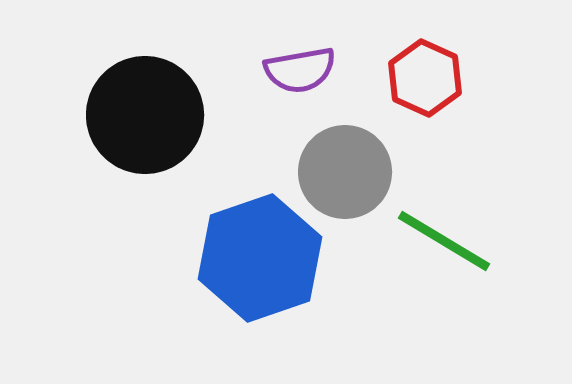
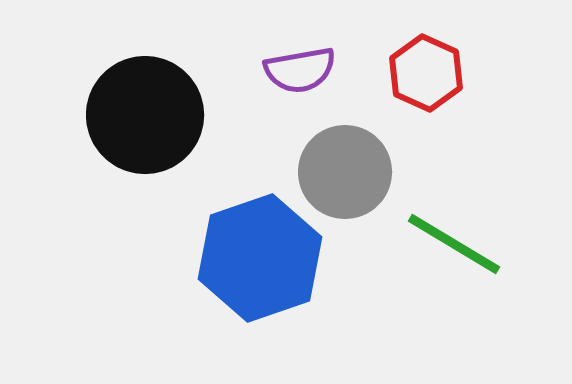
red hexagon: moved 1 px right, 5 px up
green line: moved 10 px right, 3 px down
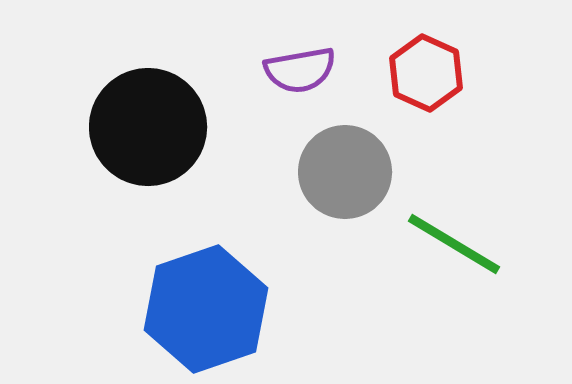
black circle: moved 3 px right, 12 px down
blue hexagon: moved 54 px left, 51 px down
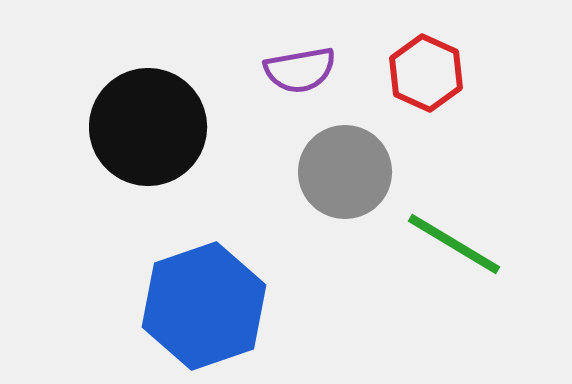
blue hexagon: moved 2 px left, 3 px up
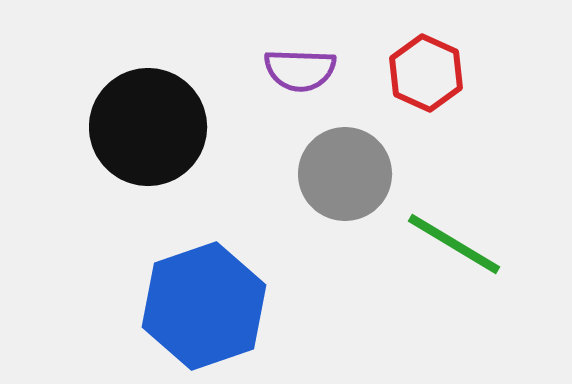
purple semicircle: rotated 12 degrees clockwise
gray circle: moved 2 px down
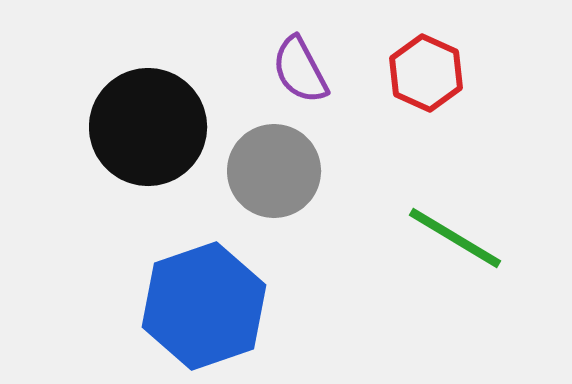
purple semicircle: rotated 60 degrees clockwise
gray circle: moved 71 px left, 3 px up
green line: moved 1 px right, 6 px up
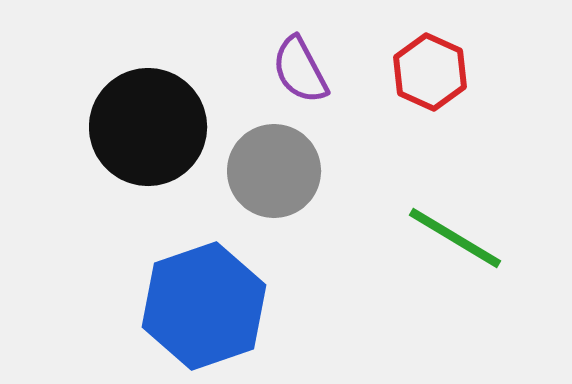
red hexagon: moved 4 px right, 1 px up
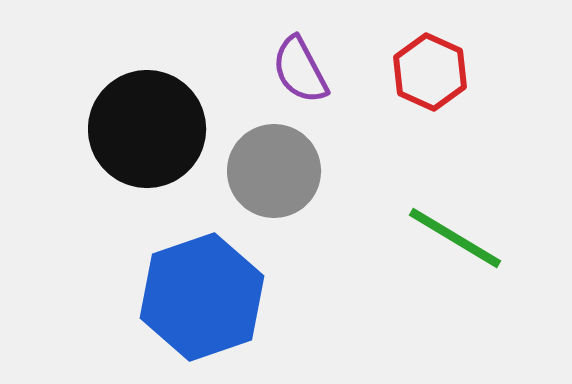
black circle: moved 1 px left, 2 px down
blue hexagon: moved 2 px left, 9 px up
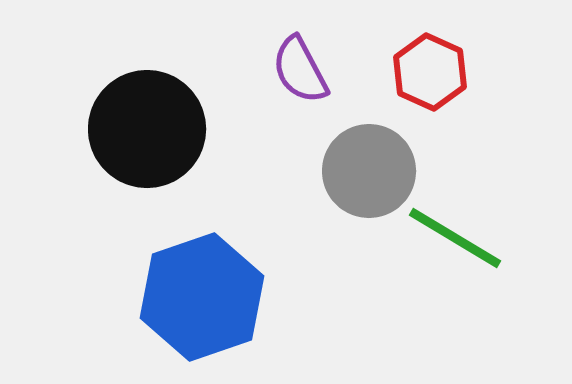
gray circle: moved 95 px right
